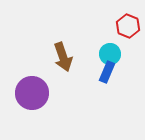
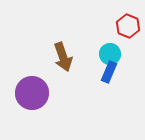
blue rectangle: moved 2 px right
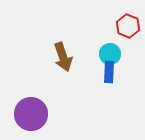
blue rectangle: rotated 20 degrees counterclockwise
purple circle: moved 1 px left, 21 px down
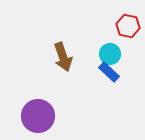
red hexagon: rotated 10 degrees counterclockwise
blue rectangle: rotated 50 degrees counterclockwise
purple circle: moved 7 px right, 2 px down
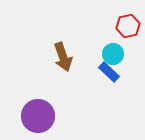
red hexagon: rotated 25 degrees counterclockwise
cyan circle: moved 3 px right
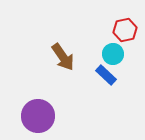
red hexagon: moved 3 px left, 4 px down
brown arrow: rotated 16 degrees counterclockwise
blue rectangle: moved 3 px left, 3 px down
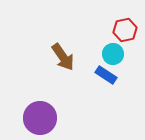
blue rectangle: rotated 10 degrees counterclockwise
purple circle: moved 2 px right, 2 px down
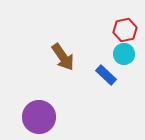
cyan circle: moved 11 px right
blue rectangle: rotated 10 degrees clockwise
purple circle: moved 1 px left, 1 px up
